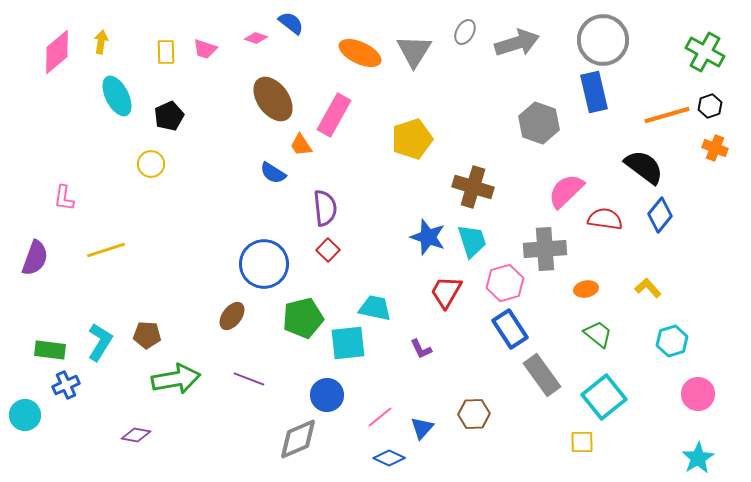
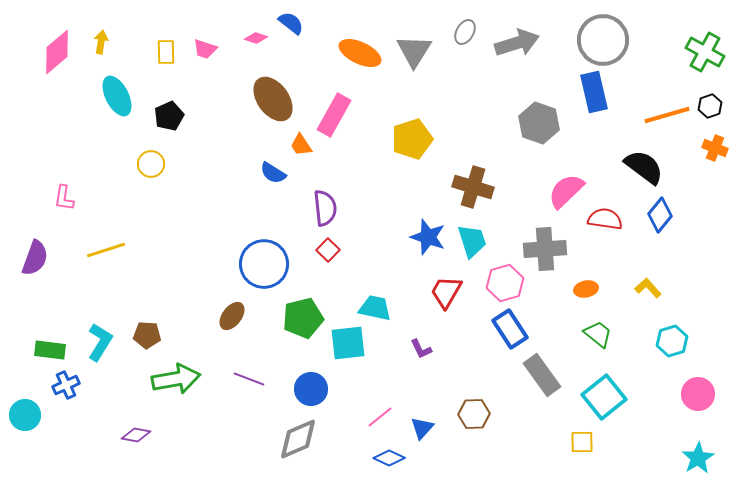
blue circle at (327, 395): moved 16 px left, 6 px up
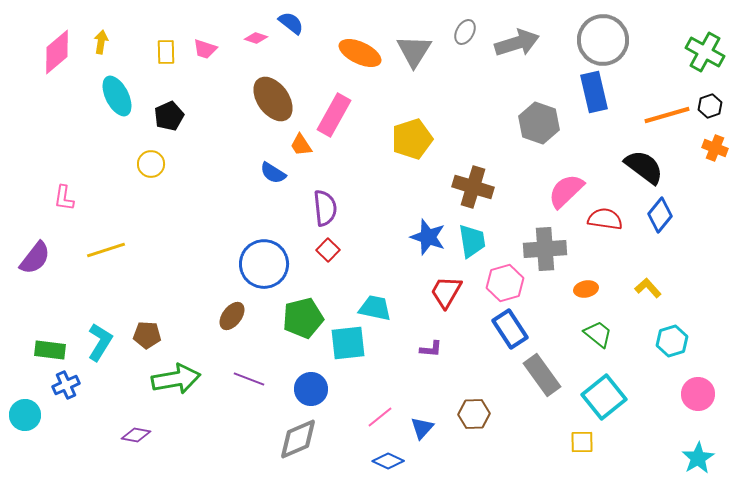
cyan trapezoid at (472, 241): rotated 9 degrees clockwise
purple semicircle at (35, 258): rotated 18 degrees clockwise
purple L-shape at (421, 349): moved 10 px right; rotated 60 degrees counterclockwise
blue diamond at (389, 458): moved 1 px left, 3 px down
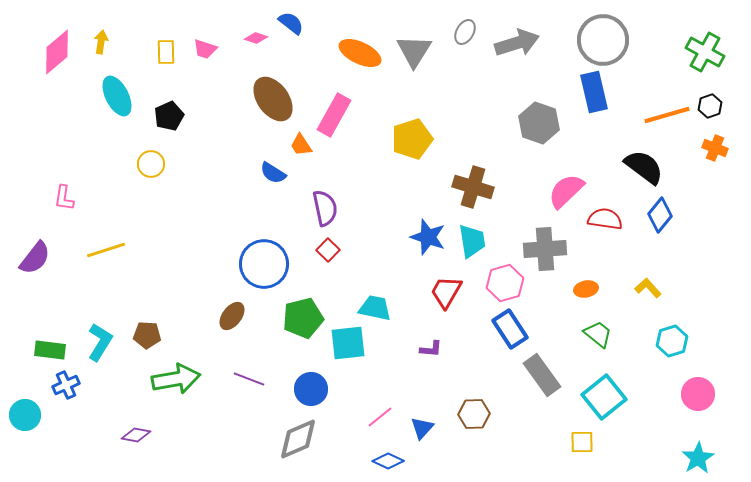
purple semicircle at (325, 208): rotated 6 degrees counterclockwise
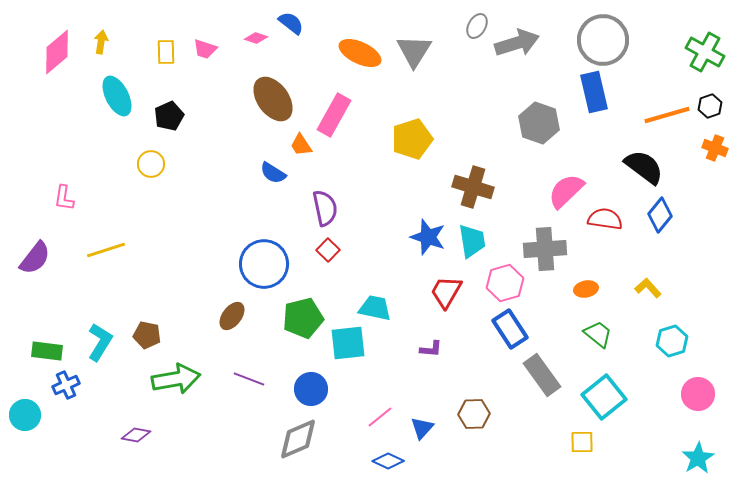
gray ellipse at (465, 32): moved 12 px right, 6 px up
brown pentagon at (147, 335): rotated 8 degrees clockwise
green rectangle at (50, 350): moved 3 px left, 1 px down
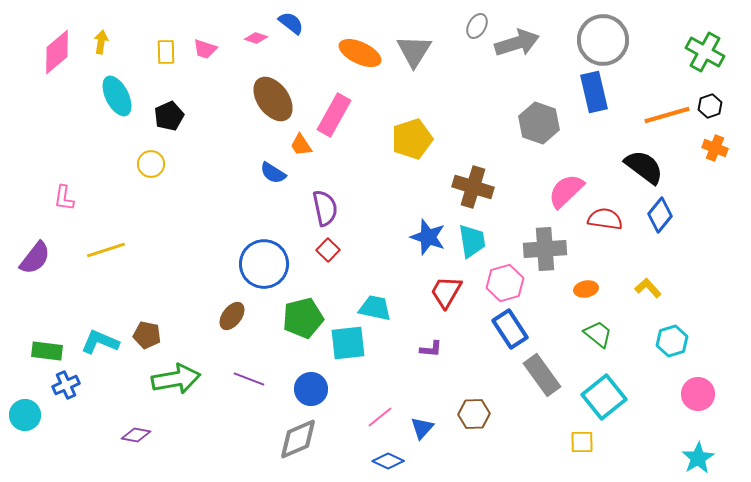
cyan L-shape at (100, 342): rotated 99 degrees counterclockwise
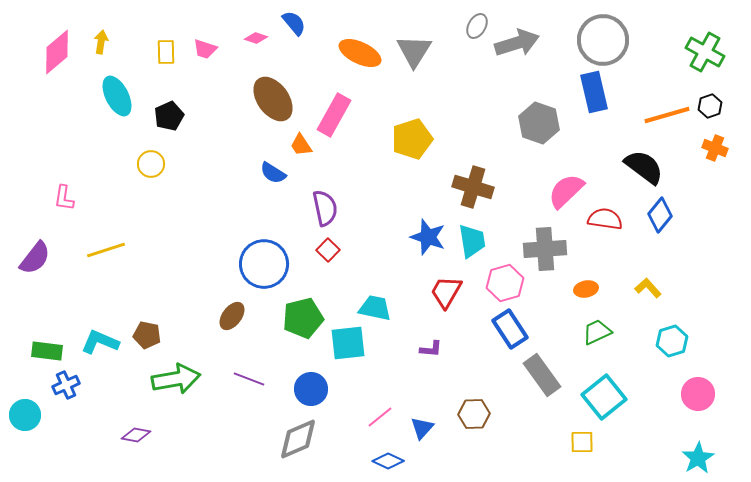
blue semicircle at (291, 23): moved 3 px right; rotated 12 degrees clockwise
green trapezoid at (598, 334): moved 1 px left, 2 px up; rotated 64 degrees counterclockwise
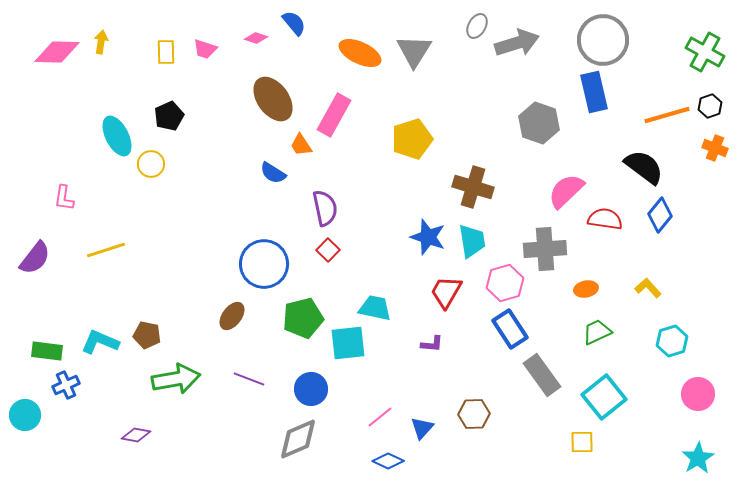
pink diamond at (57, 52): rotated 42 degrees clockwise
cyan ellipse at (117, 96): moved 40 px down
purple L-shape at (431, 349): moved 1 px right, 5 px up
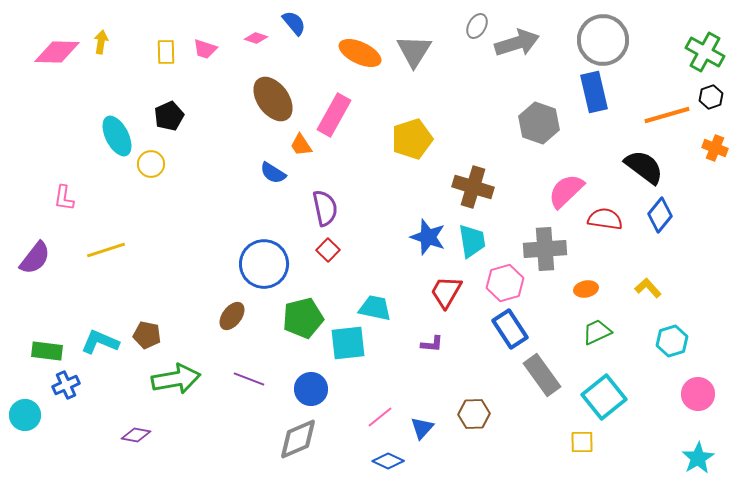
black hexagon at (710, 106): moved 1 px right, 9 px up
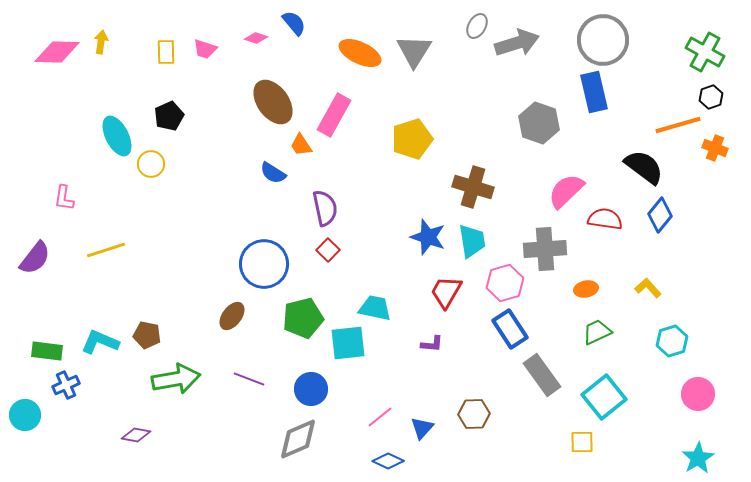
brown ellipse at (273, 99): moved 3 px down
orange line at (667, 115): moved 11 px right, 10 px down
